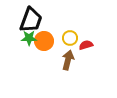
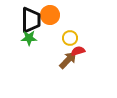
black trapezoid: rotated 20 degrees counterclockwise
orange circle: moved 6 px right, 26 px up
red semicircle: moved 8 px left, 6 px down
brown arrow: rotated 30 degrees clockwise
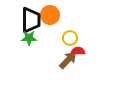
red semicircle: rotated 16 degrees clockwise
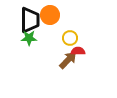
black trapezoid: moved 1 px left
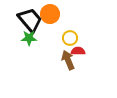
orange circle: moved 1 px up
black trapezoid: rotated 40 degrees counterclockwise
brown arrow: rotated 66 degrees counterclockwise
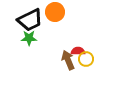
orange circle: moved 5 px right, 2 px up
black trapezoid: rotated 104 degrees clockwise
yellow circle: moved 16 px right, 21 px down
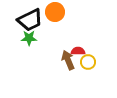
yellow circle: moved 2 px right, 3 px down
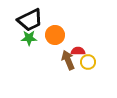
orange circle: moved 23 px down
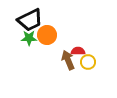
orange circle: moved 8 px left
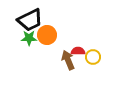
yellow circle: moved 5 px right, 5 px up
